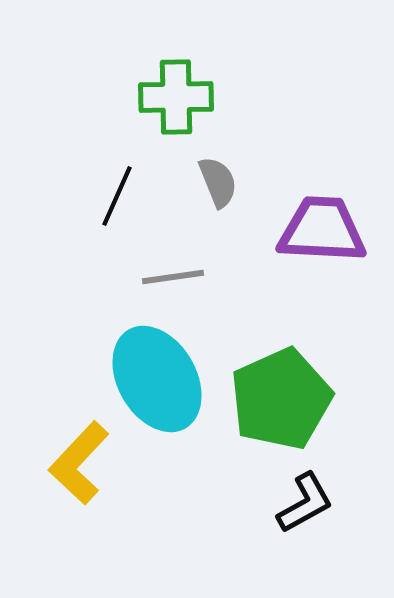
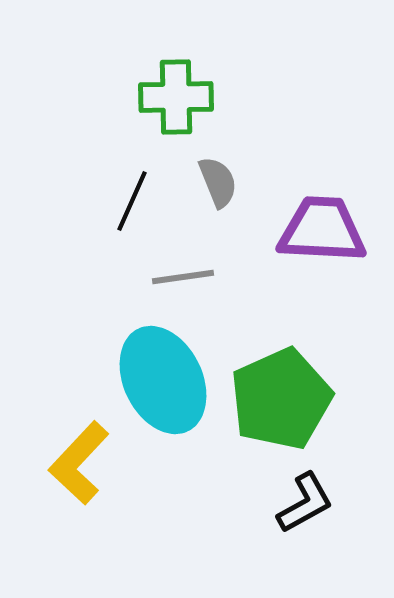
black line: moved 15 px right, 5 px down
gray line: moved 10 px right
cyan ellipse: moved 6 px right, 1 px down; rotated 4 degrees clockwise
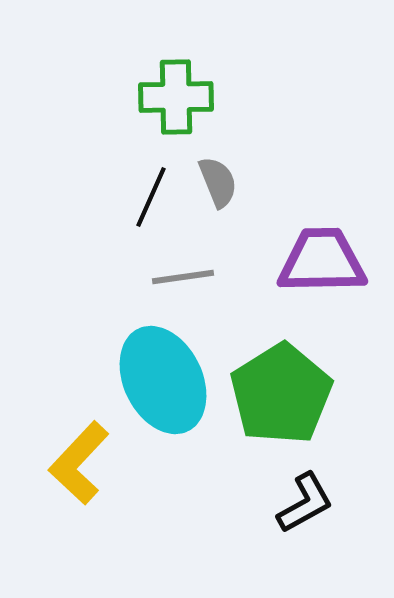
black line: moved 19 px right, 4 px up
purple trapezoid: moved 31 px down; rotated 4 degrees counterclockwise
green pentagon: moved 5 px up; rotated 8 degrees counterclockwise
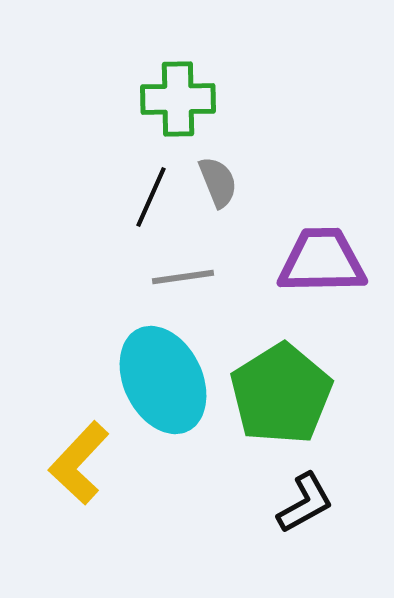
green cross: moved 2 px right, 2 px down
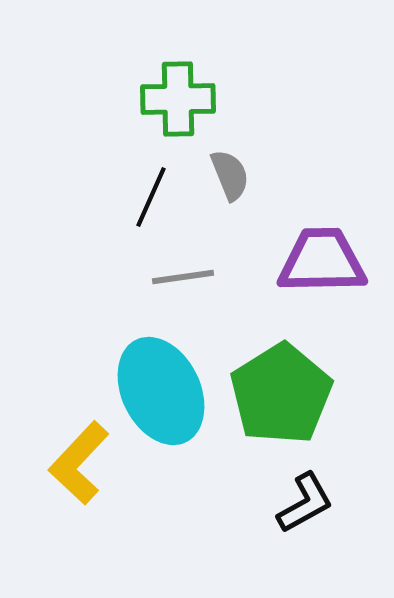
gray semicircle: moved 12 px right, 7 px up
cyan ellipse: moved 2 px left, 11 px down
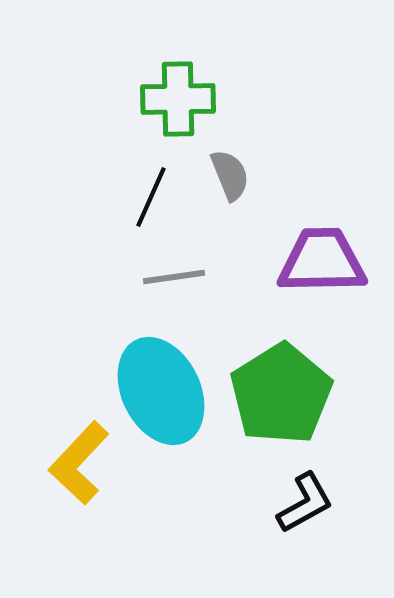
gray line: moved 9 px left
